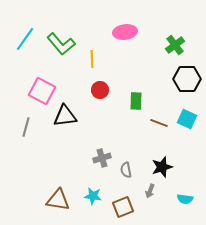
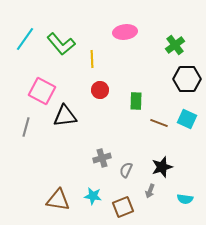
gray semicircle: rotated 35 degrees clockwise
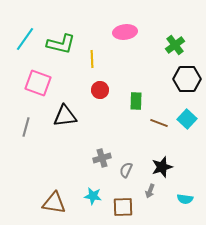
green L-shape: rotated 36 degrees counterclockwise
pink square: moved 4 px left, 8 px up; rotated 8 degrees counterclockwise
cyan square: rotated 18 degrees clockwise
brown triangle: moved 4 px left, 3 px down
brown square: rotated 20 degrees clockwise
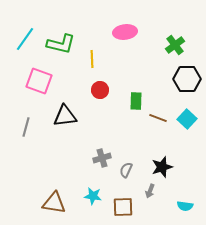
pink square: moved 1 px right, 2 px up
brown line: moved 1 px left, 5 px up
cyan semicircle: moved 7 px down
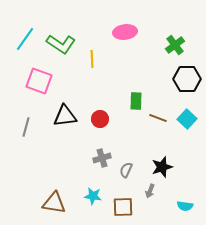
green L-shape: rotated 20 degrees clockwise
red circle: moved 29 px down
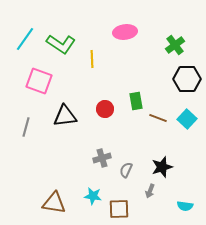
green rectangle: rotated 12 degrees counterclockwise
red circle: moved 5 px right, 10 px up
brown square: moved 4 px left, 2 px down
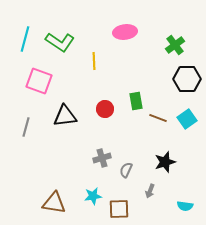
cyan line: rotated 20 degrees counterclockwise
green L-shape: moved 1 px left, 2 px up
yellow line: moved 2 px right, 2 px down
cyan square: rotated 12 degrees clockwise
black star: moved 3 px right, 5 px up
cyan star: rotated 18 degrees counterclockwise
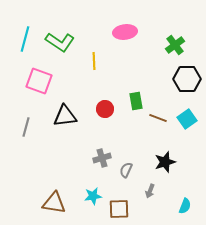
cyan semicircle: rotated 77 degrees counterclockwise
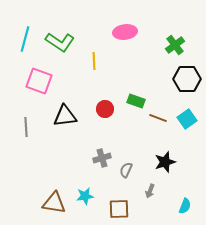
green rectangle: rotated 60 degrees counterclockwise
gray line: rotated 18 degrees counterclockwise
cyan star: moved 8 px left
